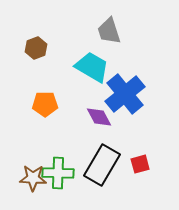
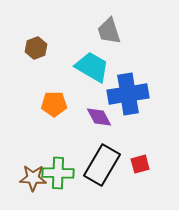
blue cross: moved 3 px right; rotated 30 degrees clockwise
orange pentagon: moved 9 px right
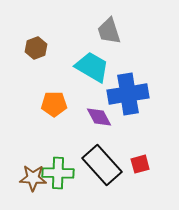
black rectangle: rotated 72 degrees counterclockwise
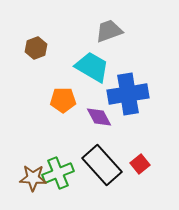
gray trapezoid: rotated 88 degrees clockwise
orange pentagon: moved 9 px right, 4 px up
red square: rotated 24 degrees counterclockwise
green cross: rotated 24 degrees counterclockwise
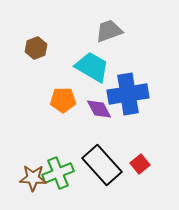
purple diamond: moved 8 px up
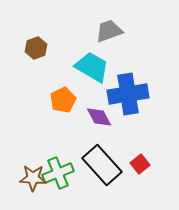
orange pentagon: rotated 25 degrees counterclockwise
purple diamond: moved 8 px down
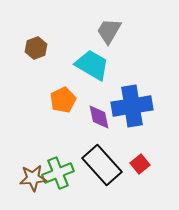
gray trapezoid: rotated 40 degrees counterclockwise
cyan trapezoid: moved 2 px up
blue cross: moved 4 px right, 12 px down
purple diamond: rotated 16 degrees clockwise
brown star: rotated 8 degrees counterclockwise
